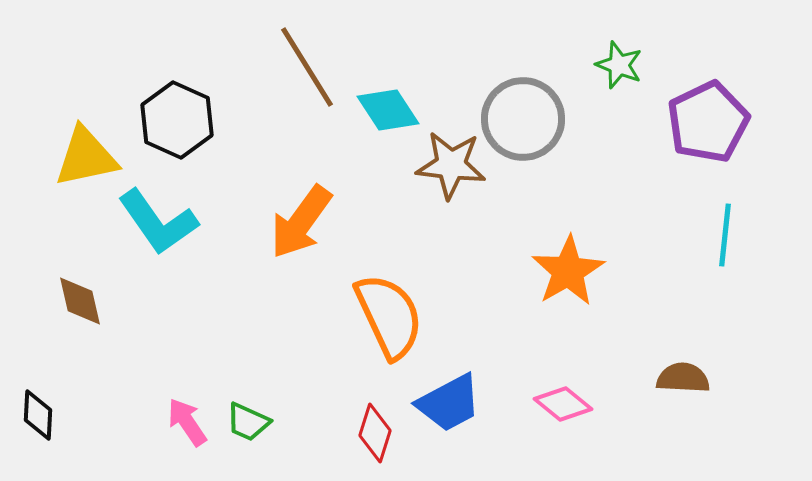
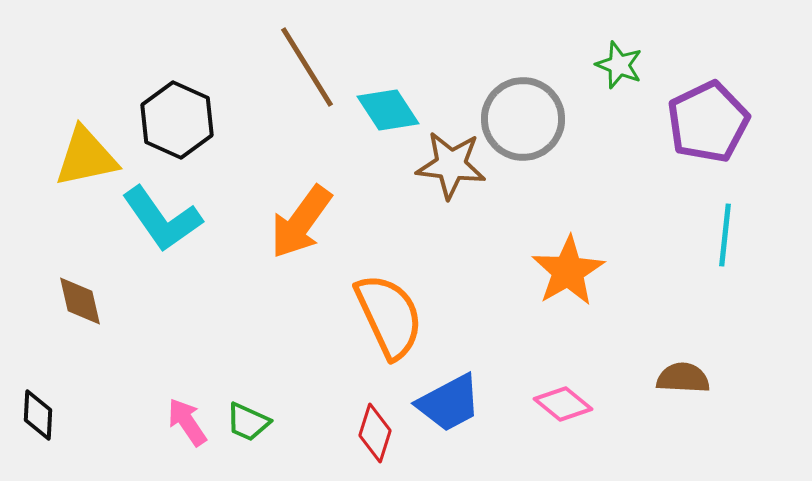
cyan L-shape: moved 4 px right, 3 px up
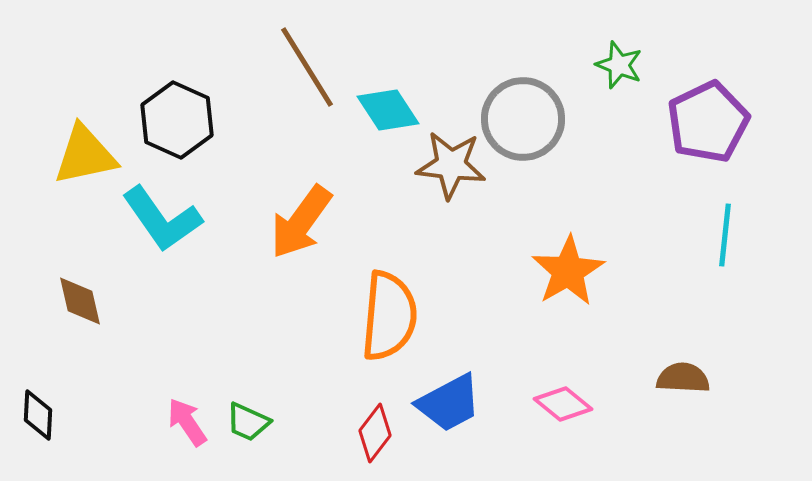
yellow triangle: moved 1 px left, 2 px up
orange semicircle: rotated 30 degrees clockwise
red diamond: rotated 20 degrees clockwise
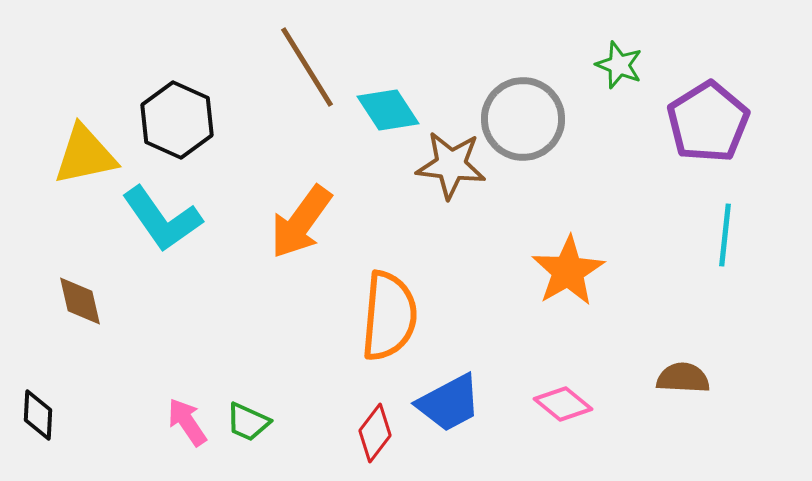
purple pentagon: rotated 6 degrees counterclockwise
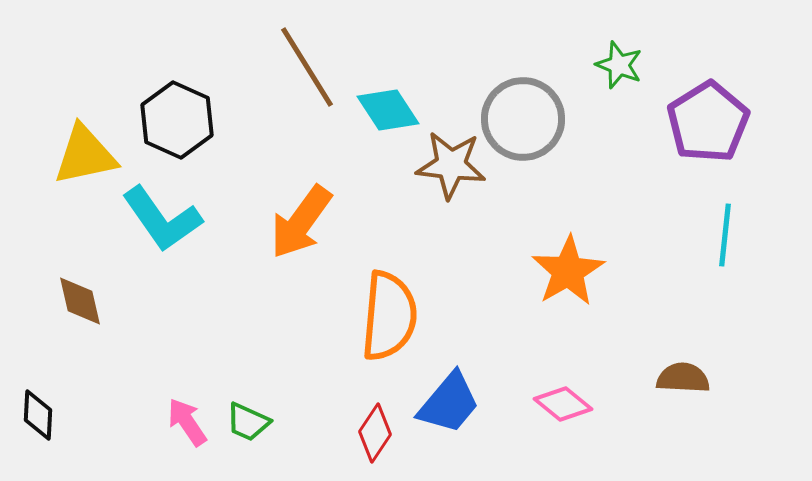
blue trapezoid: rotated 22 degrees counterclockwise
red diamond: rotated 4 degrees counterclockwise
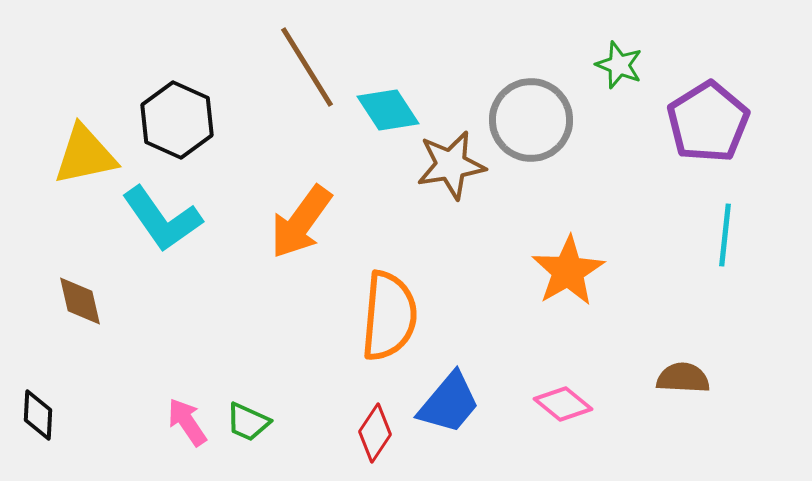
gray circle: moved 8 px right, 1 px down
brown star: rotated 16 degrees counterclockwise
